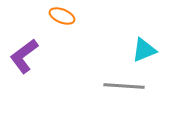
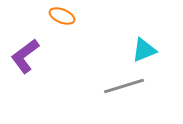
purple L-shape: moved 1 px right
gray line: rotated 21 degrees counterclockwise
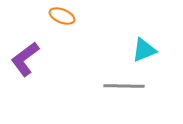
purple L-shape: moved 3 px down
gray line: rotated 18 degrees clockwise
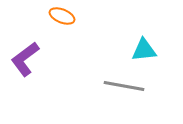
cyan triangle: rotated 16 degrees clockwise
gray line: rotated 9 degrees clockwise
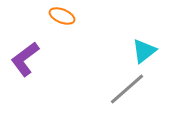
cyan triangle: moved 1 px down; rotated 32 degrees counterclockwise
gray line: moved 3 px right, 3 px down; rotated 51 degrees counterclockwise
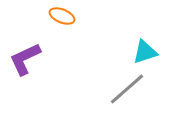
cyan triangle: moved 1 px right, 1 px down; rotated 20 degrees clockwise
purple L-shape: rotated 12 degrees clockwise
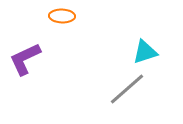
orange ellipse: rotated 20 degrees counterclockwise
